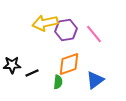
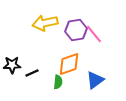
purple hexagon: moved 10 px right
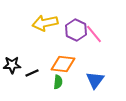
purple hexagon: rotated 25 degrees counterclockwise
orange diamond: moved 6 px left; rotated 25 degrees clockwise
blue triangle: rotated 18 degrees counterclockwise
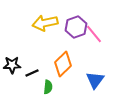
purple hexagon: moved 3 px up; rotated 15 degrees clockwise
orange diamond: rotated 50 degrees counterclockwise
green semicircle: moved 10 px left, 5 px down
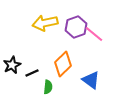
pink line: rotated 12 degrees counterclockwise
black star: rotated 24 degrees counterclockwise
blue triangle: moved 4 px left; rotated 30 degrees counterclockwise
